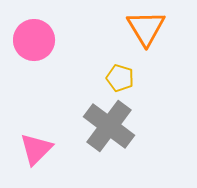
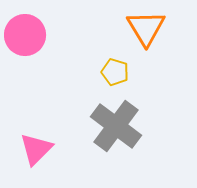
pink circle: moved 9 px left, 5 px up
yellow pentagon: moved 5 px left, 6 px up
gray cross: moved 7 px right
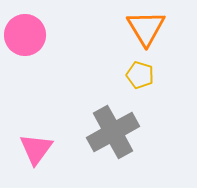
yellow pentagon: moved 25 px right, 3 px down
gray cross: moved 3 px left, 6 px down; rotated 24 degrees clockwise
pink triangle: rotated 9 degrees counterclockwise
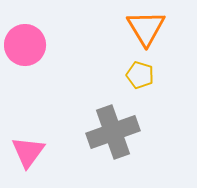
pink circle: moved 10 px down
gray cross: rotated 9 degrees clockwise
pink triangle: moved 8 px left, 3 px down
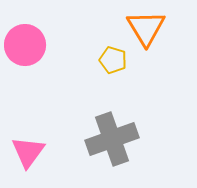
yellow pentagon: moved 27 px left, 15 px up
gray cross: moved 1 px left, 7 px down
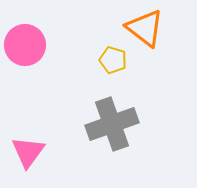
orange triangle: moved 1 px left; rotated 21 degrees counterclockwise
gray cross: moved 15 px up
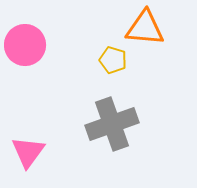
orange triangle: rotated 33 degrees counterclockwise
